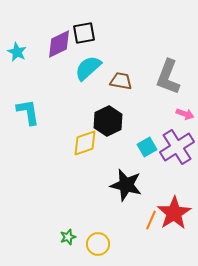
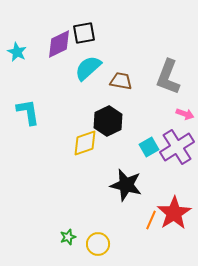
cyan square: moved 2 px right
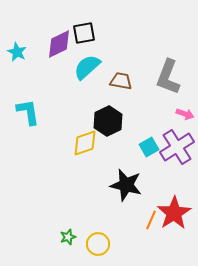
cyan semicircle: moved 1 px left, 1 px up
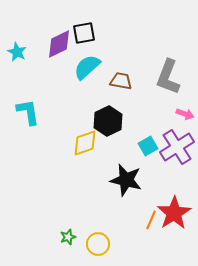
cyan square: moved 1 px left, 1 px up
black star: moved 5 px up
